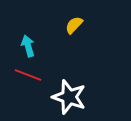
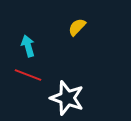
yellow semicircle: moved 3 px right, 2 px down
white star: moved 2 px left, 1 px down
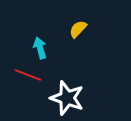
yellow semicircle: moved 1 px right, 2 px down
cyan arrow: moved 12 px right, 2 px down
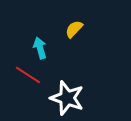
yellow semicircle: moved 4 px left
red line: rotated 12 degrees clockwise
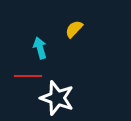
red line: moved 1 px down; rotated 32 degrees counterclockwise
white star: moved 10 px left
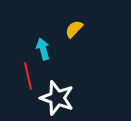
cyan arrow: moved 3 px right, 1 px down
red line: rotated 76 degrees clockwise
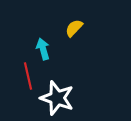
yellow semicircle: moved 1 px up
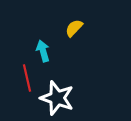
cyan arrow: moved 2 px down
red line: moved 1 px left, 2 px down
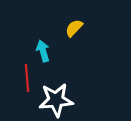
red line: rotated 8 degrees clockwise
white star: moved 1 px left, 2 px down; rotated 24 degrees counterclockwise
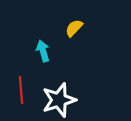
red line: moved 6 px left, 12 px down
white star: moved 3 px right; rotated 12 degrees counterclockwise
